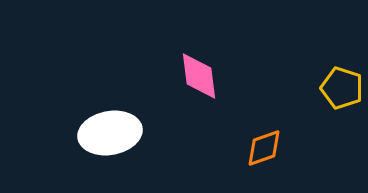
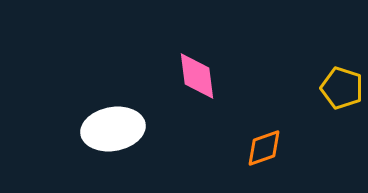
pink diamond: moved 2 px left
white ellipse: moved 3 px right, 4 px up
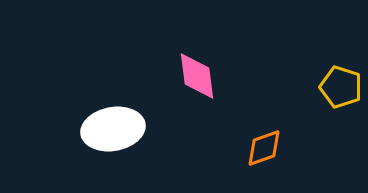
yellow pentagon: moved 1 px left, 1 px up
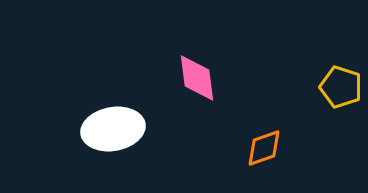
pink diamond: moved 2 px down
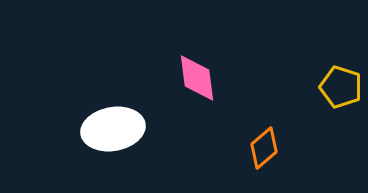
orange diamond: rotated 21 degrees counterclockwise
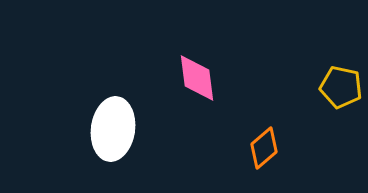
yellow pentagon: rotated 6 degrees counterclockwise
white ellipse: rotated 72 degrees counterclockwise
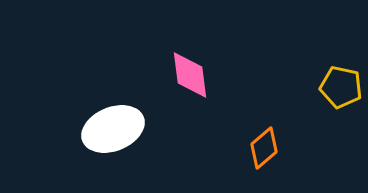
pink diamond: moved 7 px left, 3 px up
white ellipse: rotated 60 degrees clockwise
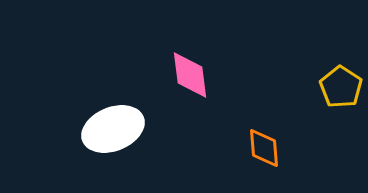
yellow pentagon: rotated 21 degrees clockwise
orange diamond: rotated 54 degrees counterclockwise
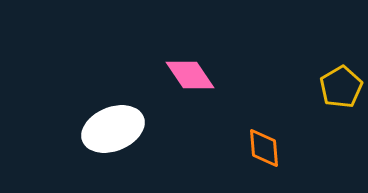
pink diamond: rotated 27 degrees counterclockwise
yellow pentagon: rotated 9 degrees clockwise
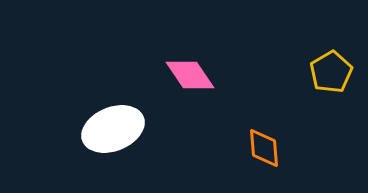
yellow pentagon: moved 10 px left, 15 px up
